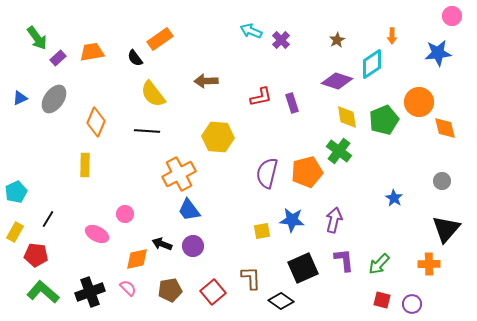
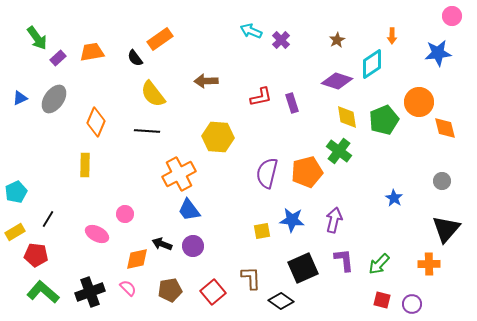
yellow rectangle at (15, 232): rotated 30 degrees clockwise
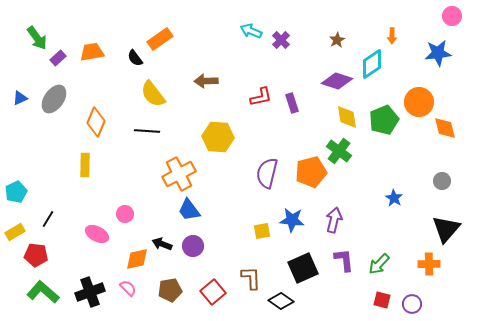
orange pentagon at (307, 172): moved 4 px right
